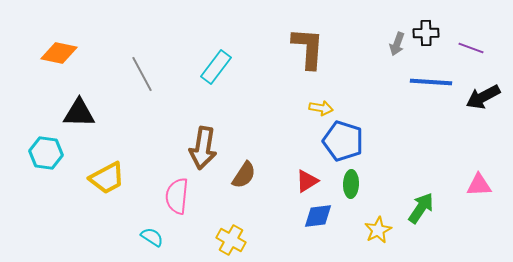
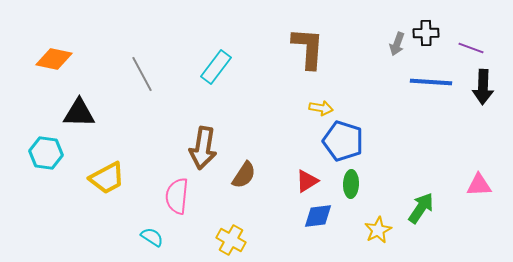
orange diamond: moved 5 px left, 6 px down
black arrow: moved 10 px up; rotated 60 degrees counterclockwise
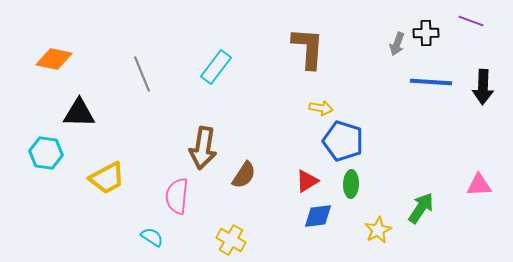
purple line: moved 27 px up
gray line: rotated 6 degrees clockwise
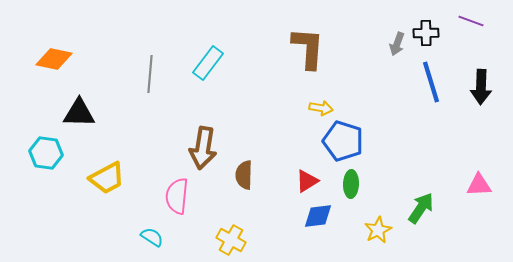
cyan rectangle: moved 8 px left, 4 px up
gray line: moved 8 px right; rotated 27 degrees clockwise
blue line: rotated 69 degrees clockwise
black arrow: moved 2 px left
brown semicircle: rotated 148 degrees clockwise
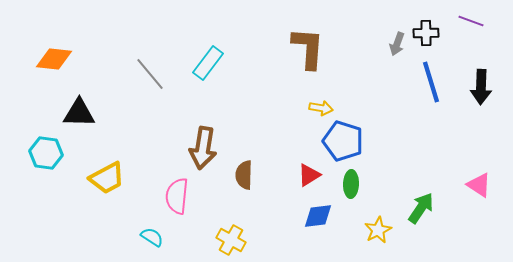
orange diamond: rotated 6 degrees counterclockwise
gray line: rotated 45 degrees counterclockwise
red triangle: moved 2 px right, 6 px up
pink triangle: rotated 36 degrees clockwise
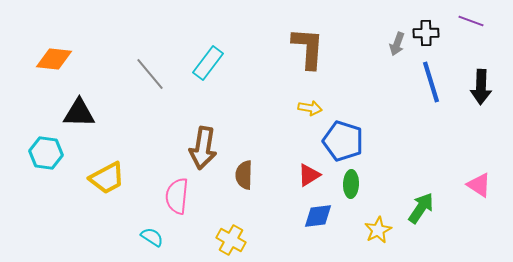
yellow arrow: moved 11 px left
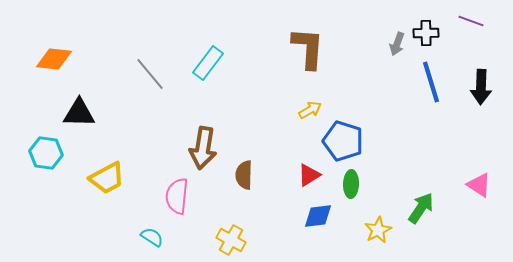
yellow arrow: moved 2 px down; rotated 40 degrees counterclockwise
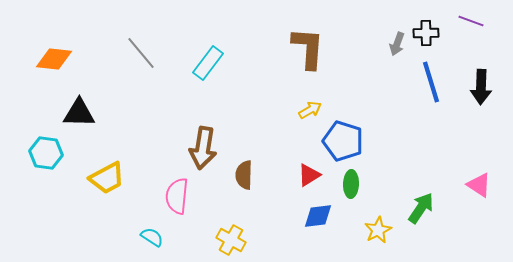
gray line: moved 9 px left, 21 px up
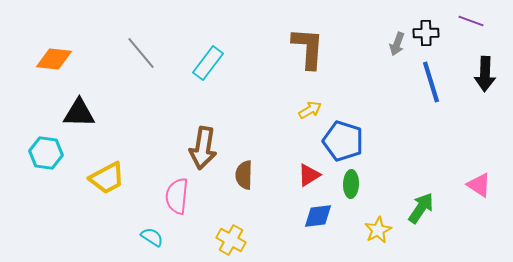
black arrow: moved 4 px right, 13 px up
